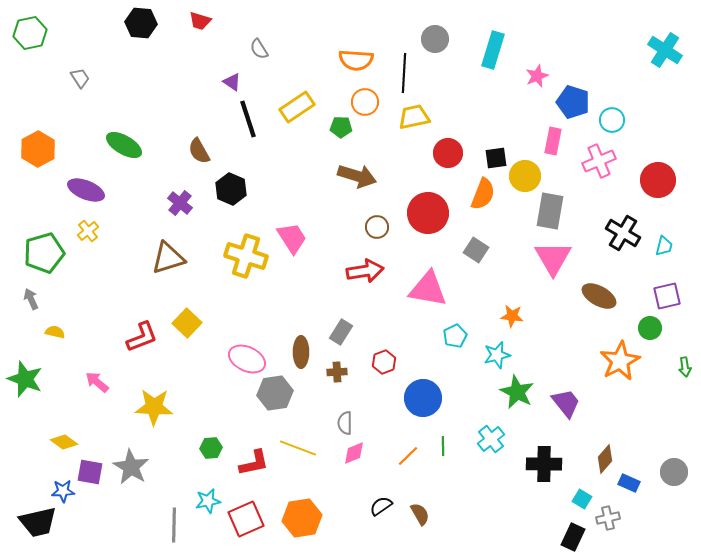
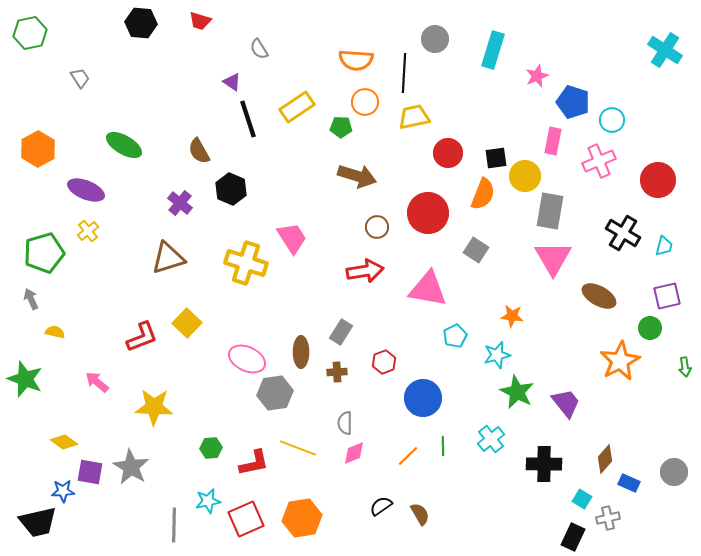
yellow cross at (246, 256): moved 7 px down
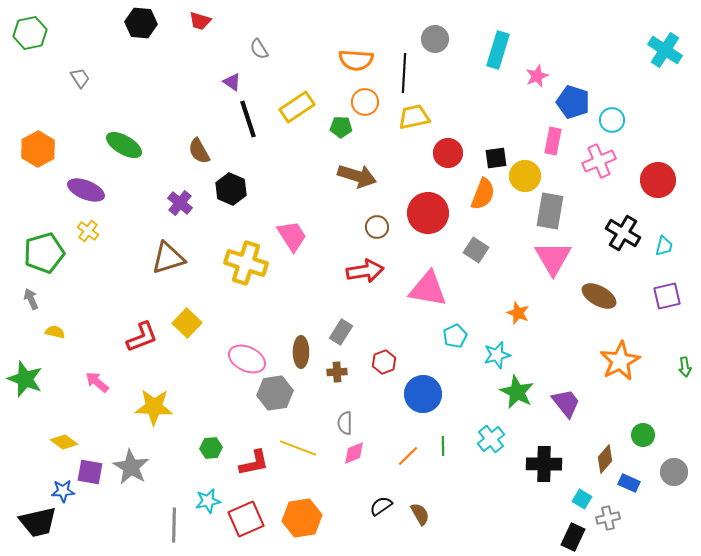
cyan rectangle at (493, 50): moved 5 px right
yellow cross at (88, 231): rotated 15 degrees counterclockwise
pink trapezoid at (292, 238): moved 2 px up
orange star at (512, 316): moved 6 px right, 3 px up; rotated 15 degrees clockwise
green circle at (650, 328): moved 7 px left, 107 px down
blue circle at (423, 398): moved 4 px up
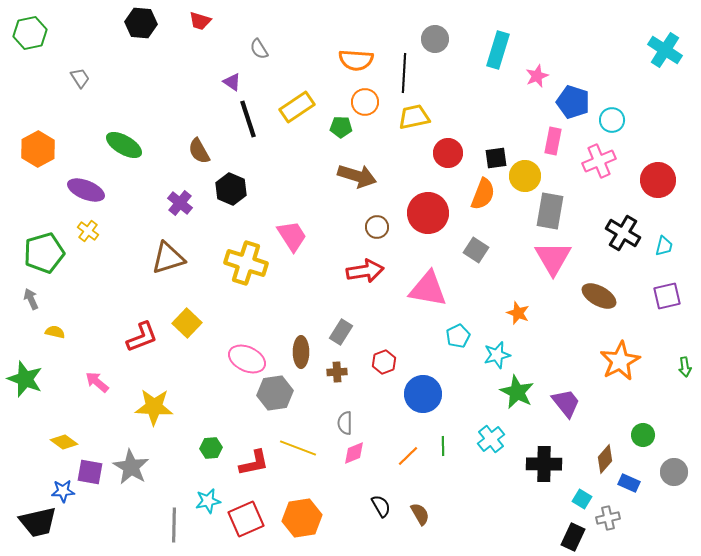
cyan pentagon at (455, 336): moved 3 px right
black semicircle at (381, 506): rotated 95 degrees clockwise
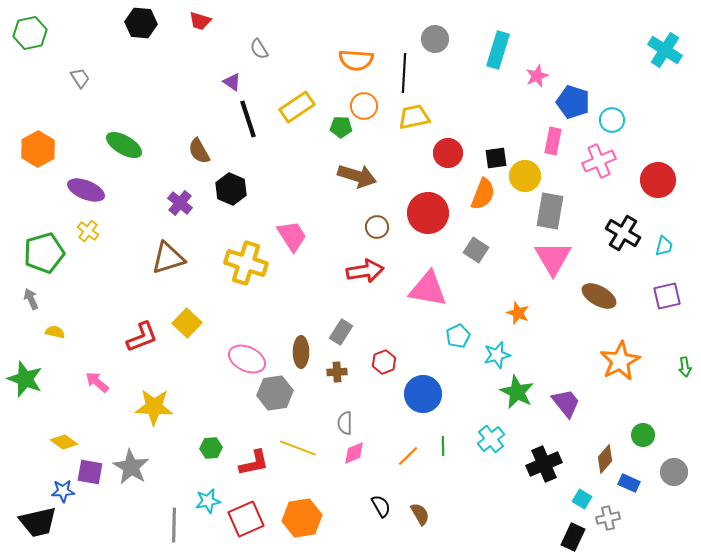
orange circle at (365, 102): moved 1 px left, 4 px down
black cross at (544, 464): rotated 24 degrees counterclockwise
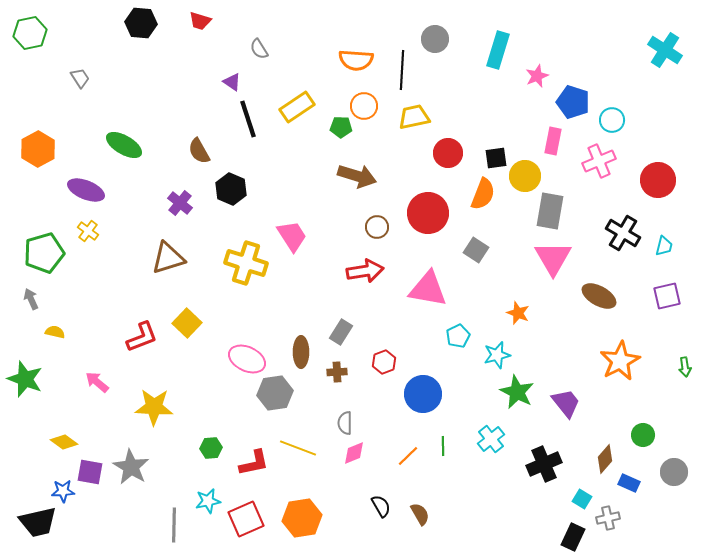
black line at (404, 73): moved 2 px left, 3 px up
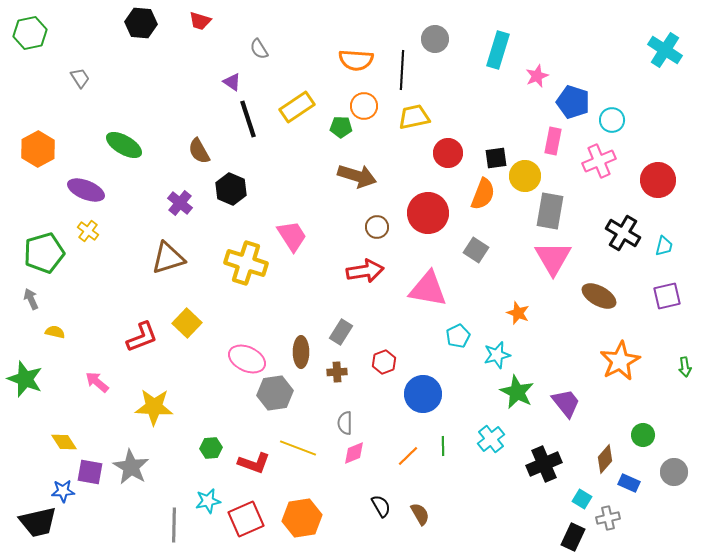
yellow diamond at (64, 442): rotated 20 degrees clockwise
red L-shape at (254, 463): rotated 32 degrees clockwise
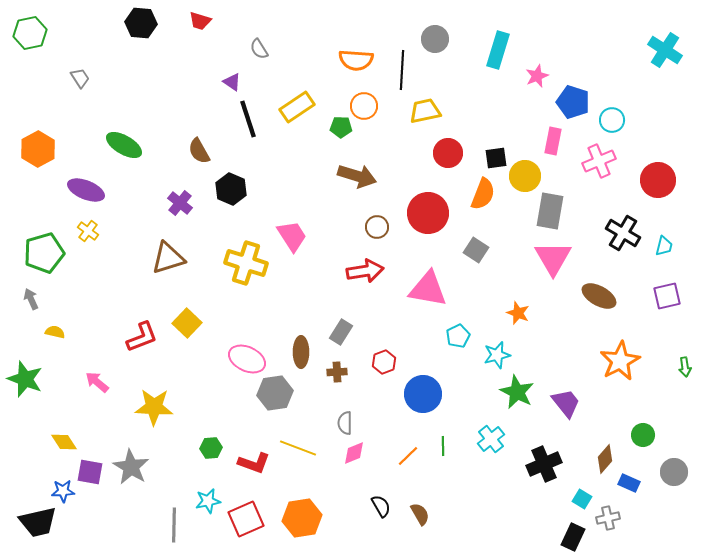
yellow trapezoid at (414, 117): moved 11 px right, 6 px up
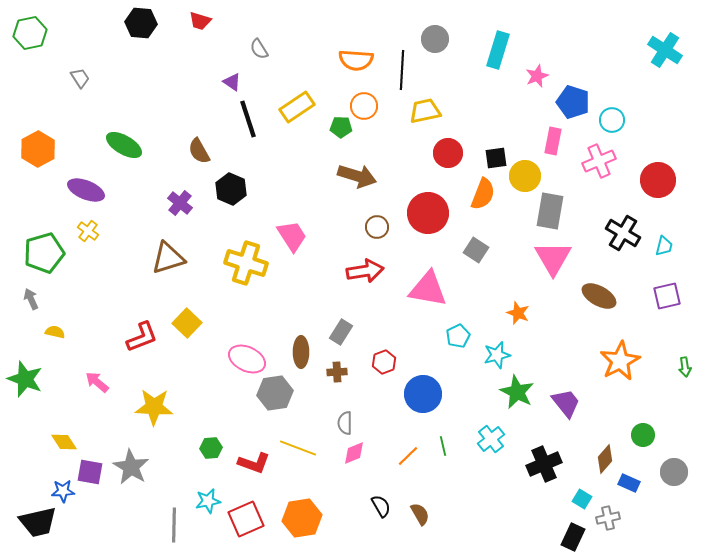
green line at (443, 446): rotated 12 degrees counterclockwise
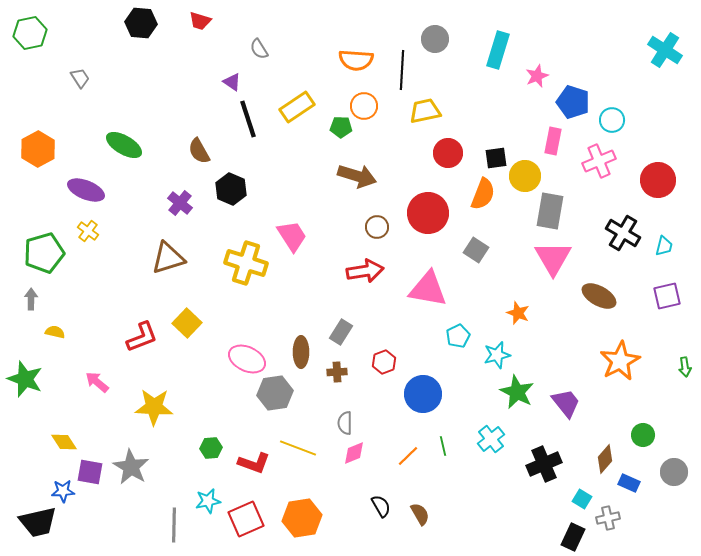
gray arrow at (31, 299): rotated 25 degrees clockwise
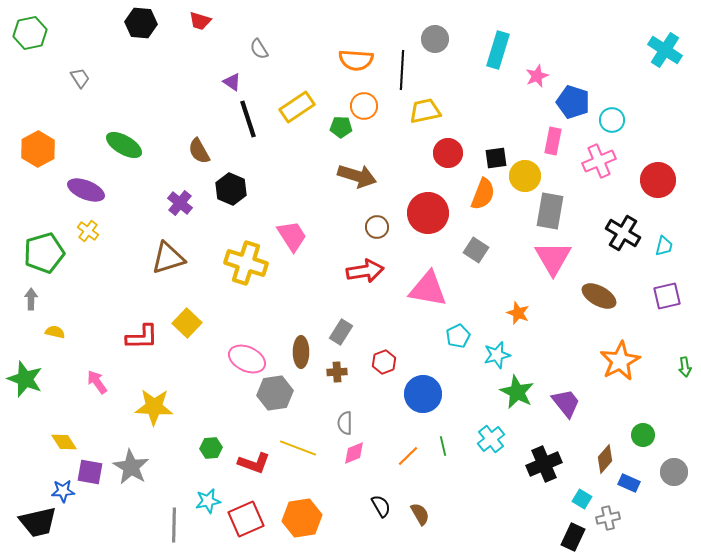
red L-shape at (142, 337): rotated 20 degrees clockwise
pink arrow at (97, 382): rotated 15 degrees clockwise
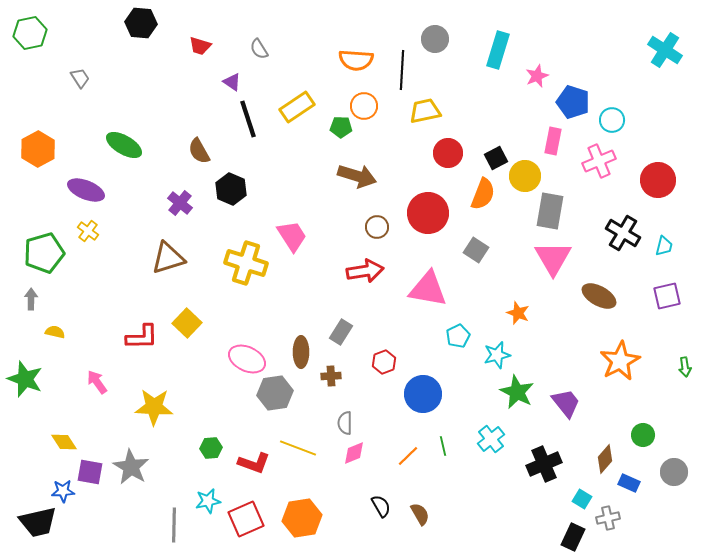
red trapezoid at (200, 21): moved 25 px down
black square at (496, 158): rotated 20 degrees counterclockwise
brown cross at (337, 372): moved 6 px left, 4 px down
